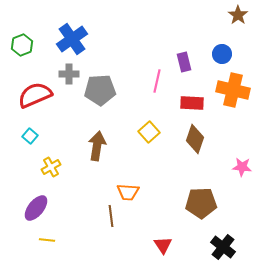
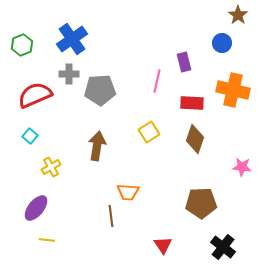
blue circle: moved 11 px up
yellow square: rotated 10 degrees clockwise
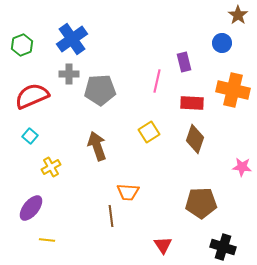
red semicircle: moved 3 px left, 1 px down
brown arrow: rotated 28 degrees counterclockwise
purple ellipse: moved 5 px left
black cross: rotated 20 degrees counterclockwise
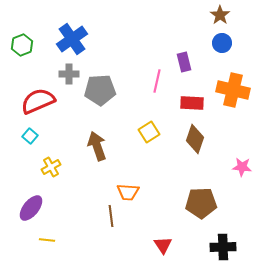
brown star: moved 18 px left
red semicircle: moved 6 px right, 5 px down
black cross: rotated 20 degrees counterclockwise
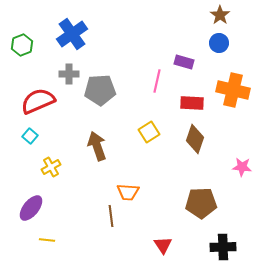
blue cross: moved 5 px up
blue circle: moved 3 px left
purple rectangle: rotated 60 degrees counterclockwise
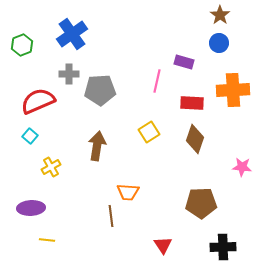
orange cross: rotated 16 degrees counterclockwise
brown arrow: rotated 28 degrees clockwise
purple ellipse: rotated 48 degrees clockwise
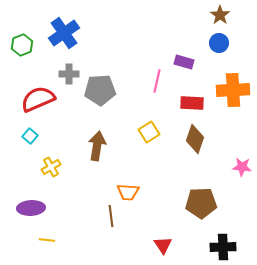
blue cross: moved 8 px left, 1 px up
red semicircle: moved 2 px up
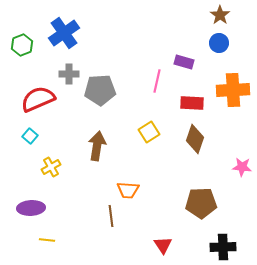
orange trapezoid: moved 2 px up
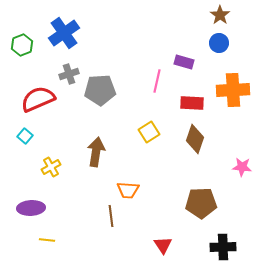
gray cross: rotated 18 degrees counterclockwise
cyan square: moved 5 px left
brown arrow: moved 1 px left, 6 px down
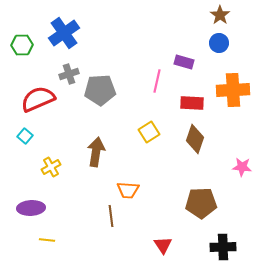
green hexagon: rotated 20 degrees clockwise
